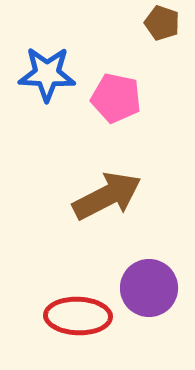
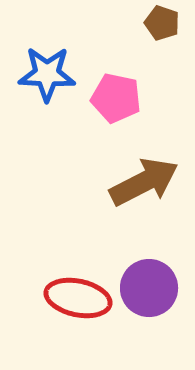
brown arrow: moved 37 px right, 14 px up
red ellipse: moved 18 px up; rotated 10 degrees clockwise
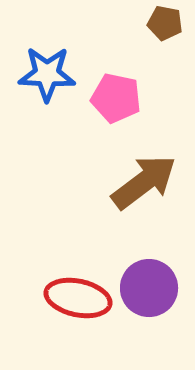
brown pentagon: moved 3 px right; rotated 8 degrees counterclockwise
brown arrow: rotated 10 degrees counterclockwise
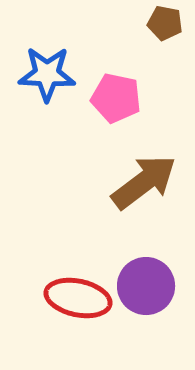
purple circle: moved 3 px left, 2 px up
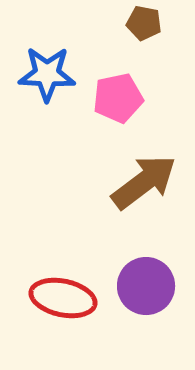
brown pentagon: moved 21 px left
pink pentagon: moved 2 px right; rotated 24 degrees counterclockwise
red ellipse: moved 15 px left
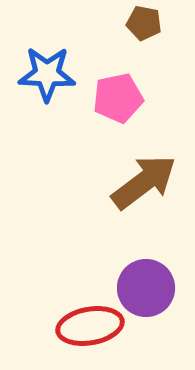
purple circle: moved 2 px down
red ellipse: moved 27 px right, 28 px down; rotated 22 degrees counterclockwise
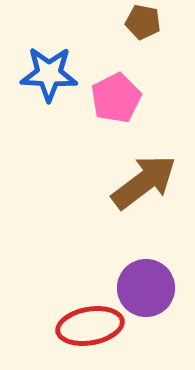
brown pentagon: moved 1 px left, 1 px up
blue star: moved 2 px right
pink pentagon: moved 2 px left; rotated 15 degrees counterclockwise
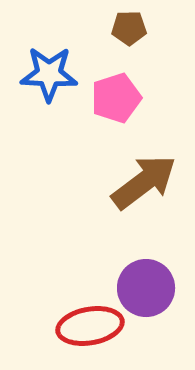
brown pentagon: moved 14 px left, 6 px down; rotated 12 degrees counterclockwise
pink pentagon: rotated 9 degrees clockwise
